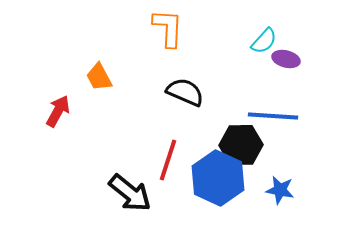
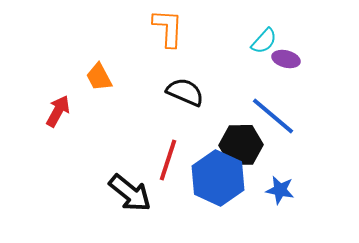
blue line: rotated 36 degrees clockwise
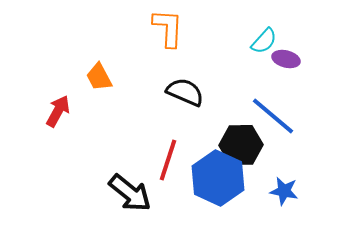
blue star: moved 4 px right, 1 px down
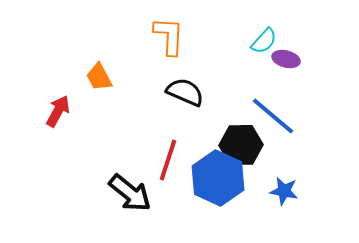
orange L-shape: moved 1 px right, 8 px down
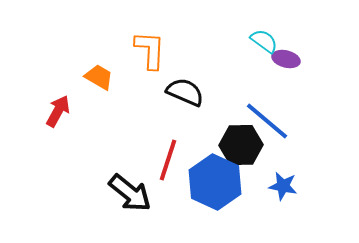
orange L-shape: moved 19 px left, 14 px down
cyan semicircle: rotated 96 degrees counterclockwise
orange trapezoid: rotated 148 degrees clockwise
blue line: moved 6 px left, 5 px down
blue hexagon: moved 3 px left, 4 px down
blue star: moved 1 px left, 5 px up
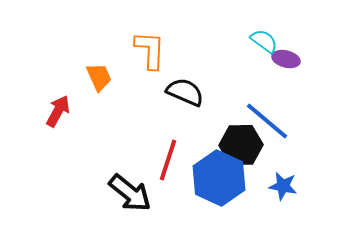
orange trapezoid: rotated 36 degrees clockwise
blue hexagon: moved 4 px right, 4 px up
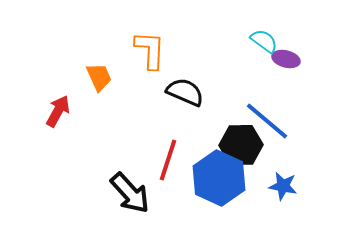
black arrow: rotated 9 degrees clockwise
